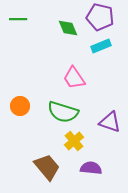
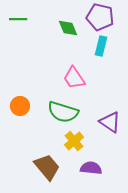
cyan rectangle: rotated 54 degrees counterclockwise
purple triangle: rotated 15 degrees clockwise
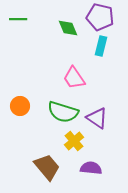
purple triangle: moved 13 px left, 4 px up
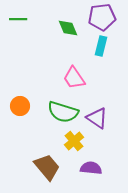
purple pentagon: moved 2 px right; rotated 20 degrees counterclockwise
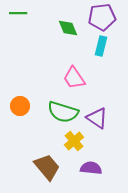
green line: moved 6 px up
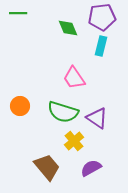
purple semicircle: rotated 35 degrees counterclockwise
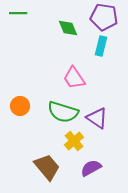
purple pentagon: moved 2 px right; rotated 16 degrees clockwise
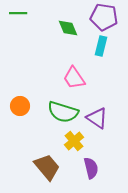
purple semicircle: rotated 105 degrees clockwise
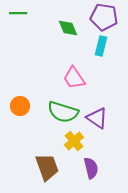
brown trapezoid: rotated 20 degrees clockwise
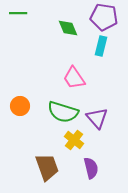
purple triangle: rotated 15 degrees clockwise
yellow cross: moved 1 px up; rotated 12 degrees counterclockwise
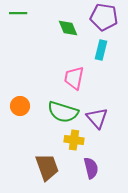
cyan rectangle: moved 4 px down
pink trapezoid: rotated 45 degrees clockwise
yellow cross: rotated 30 degrees counterclockwise
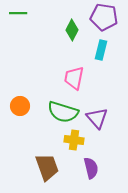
green diamond: moved 4 px right, 2 px down; rotated 50 degrees clockwise
